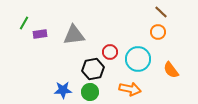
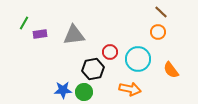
green circle: moved 6 px left
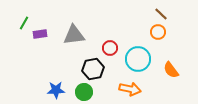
brown line: moved 2 px down
red circle: moved 4 px up
blue star: moved 7 px left
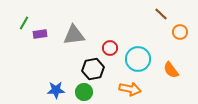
orange circle: moved 22 px right
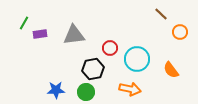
cyan circle: moved 1 px left
green circle: moved 2 px right
